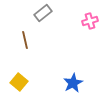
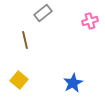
yellow square: moved 2 px up
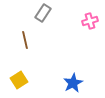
gray rectangle: rotated 18 degrees counterclockwise
yellow square: rotated 18 degrees clockwise
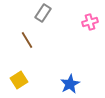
pink cross: moved 1 px down
brown line: moved 2 px right; rotated 18 degrees counterclockwise
blue star: moved 3 px left, 1 px down
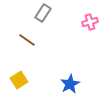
brown line: rotated 24 degrees counterclockwise
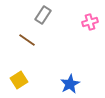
gray rectangle: moved 2 px down
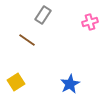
yellow square: moved 3 px left, 2 px down
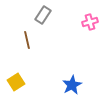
brown line: rotated 42 degrees clockwise
blue star: moved 2 px right, 1 px down
